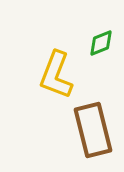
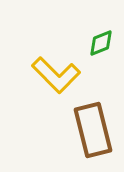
yellow L-shape: rotated 66 degrees counterclockwise
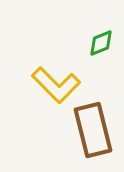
yellow L-shape: moved 10 px down
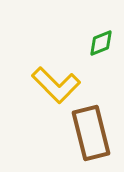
brown rectangle: moved 2 px left, 3 px down
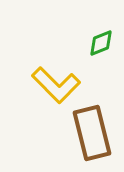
brown rectangle: moved 1 px right
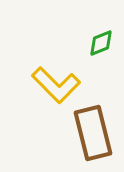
brown rectangle: moved 1 px right
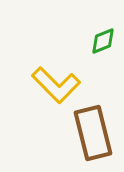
green diamond: moved 2 px right, 2 px up
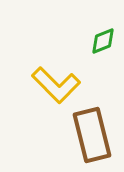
brown rectangle: moved 1 px left, 2 px down
